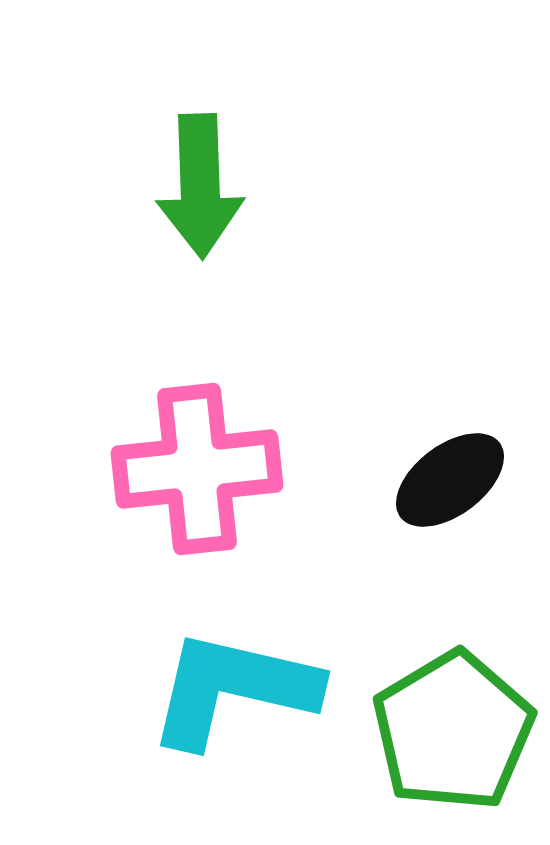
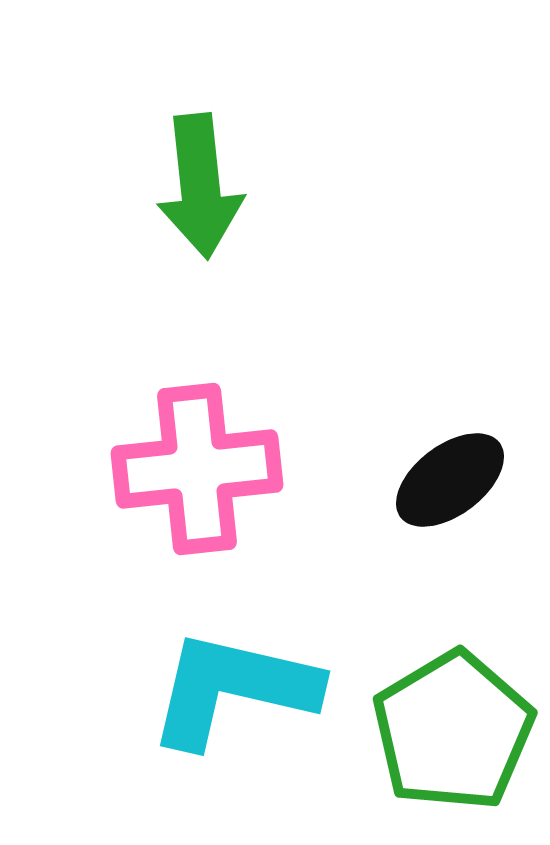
green arrow: rotated 4 degrees counterclockwise
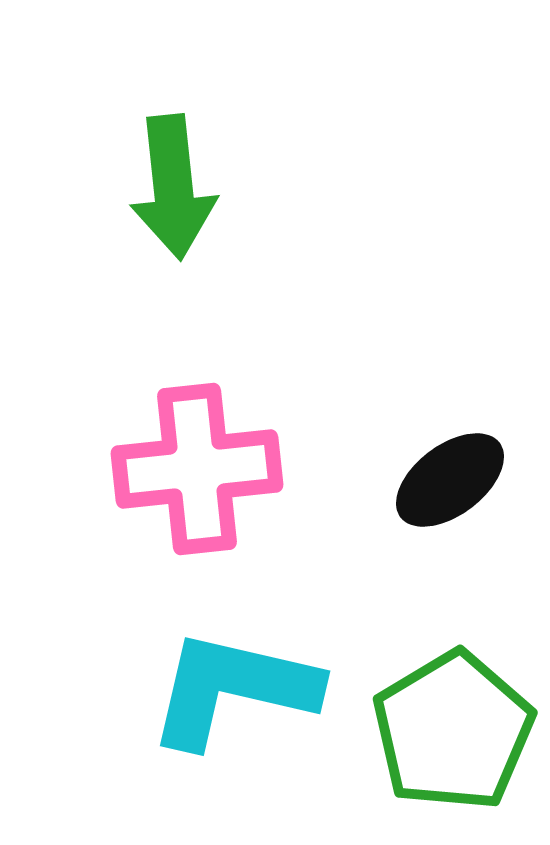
green arrow: moved 27 px left, 1 px down
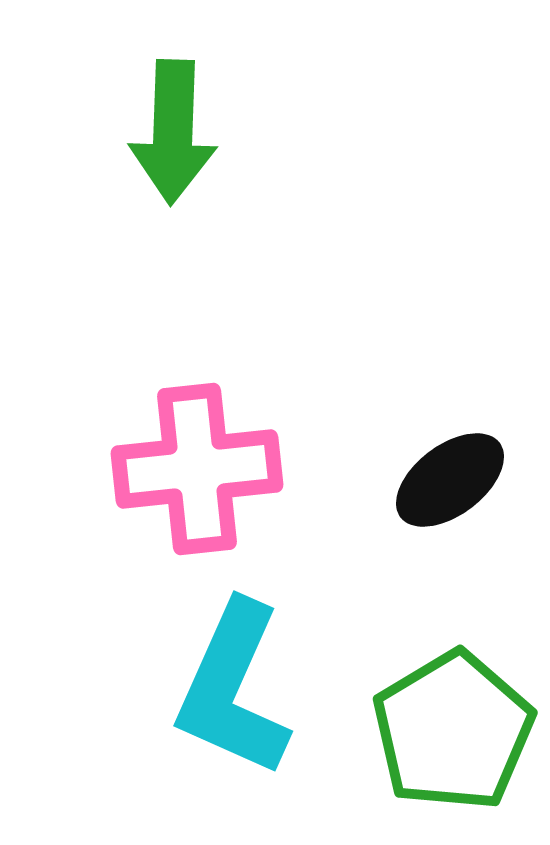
green arrow: moved 55 px up; rotated 8 degrees clockwise
cyan L-shape: rotated 79 degrees counterclockwise
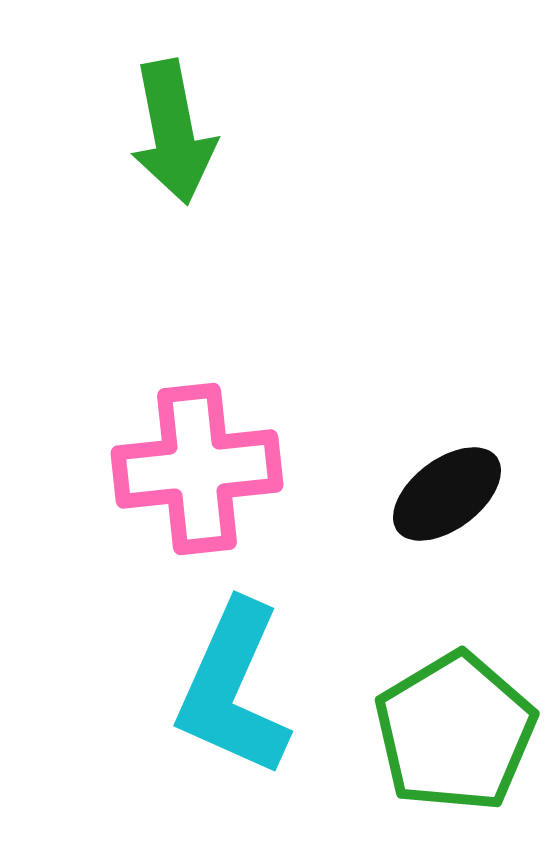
green arrow: rotated 13 degrees counterclockwise
black ellipse: moved 3 px left, 14 px down
green pentagon: moved 2 px right, 1 px down
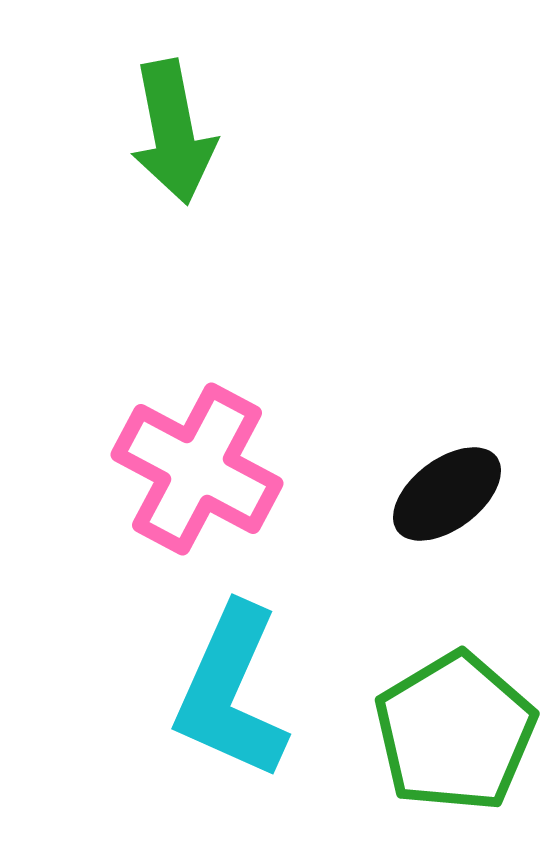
pink cross: rotated 34 degrees clockwise
cyan L-shape: moved 2 px left, 3 px down
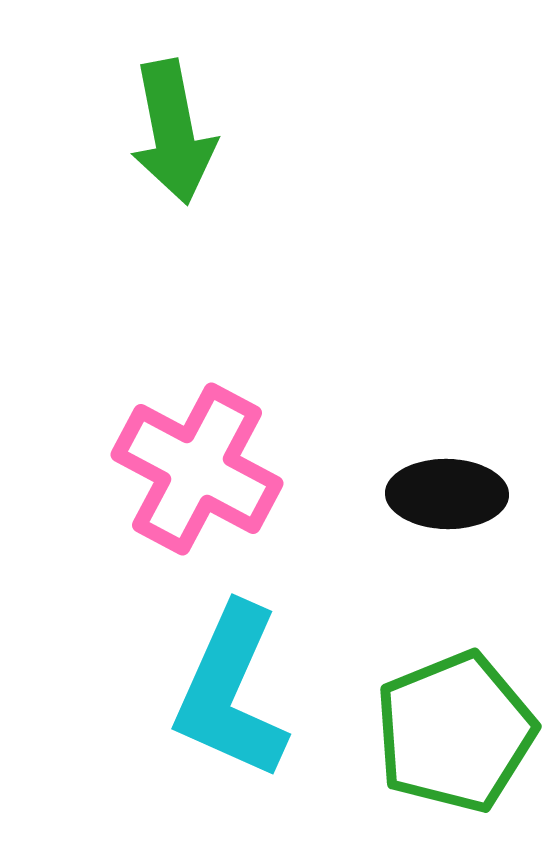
black ellipse: rotated 38 degrees clockwise
green pentagon: rotated 9 degrees clockwise
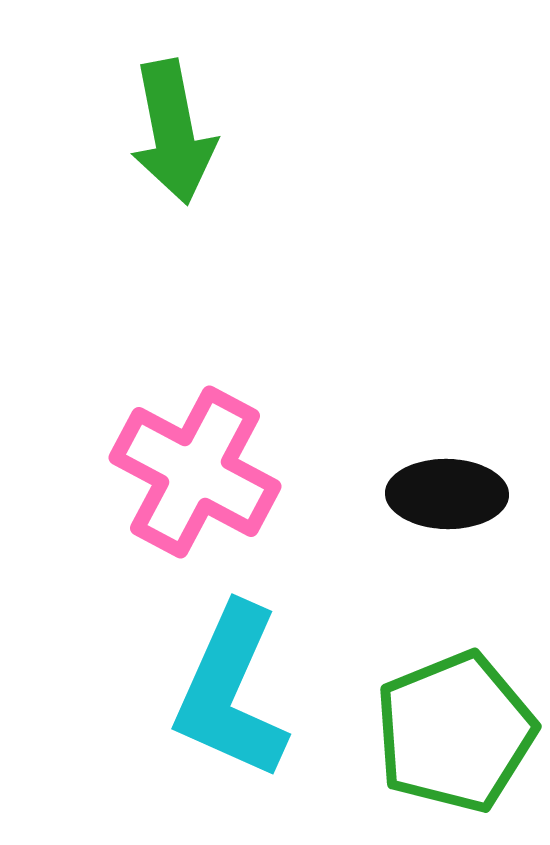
pink cross: moved 2 px left, 3 px down
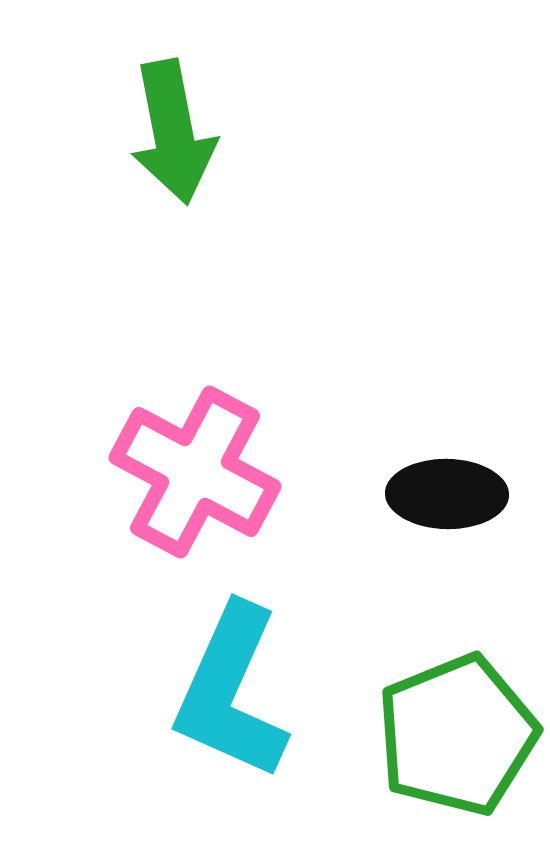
green pentagon: moved 2 px right, 3 px down
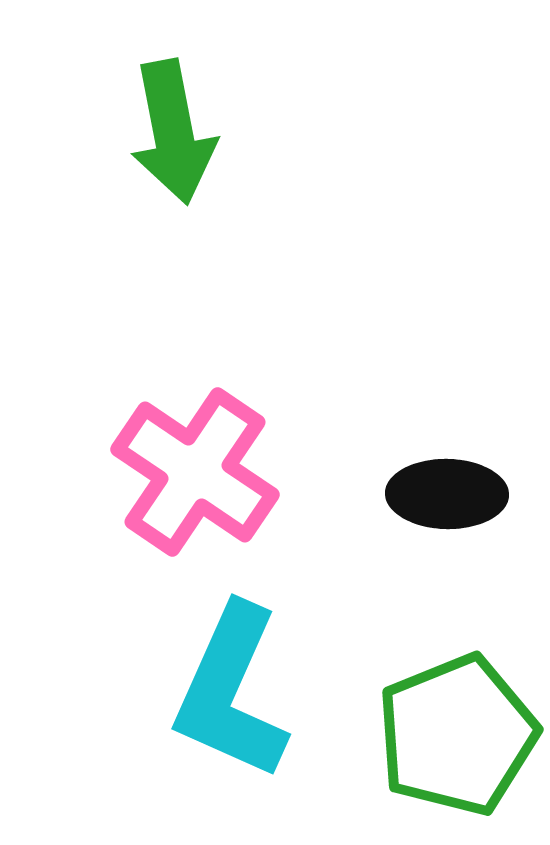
pink cross: rotated 6 degrees clockwise
